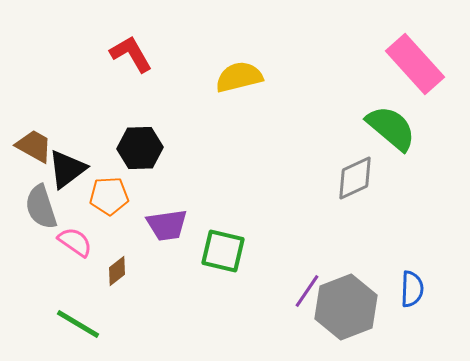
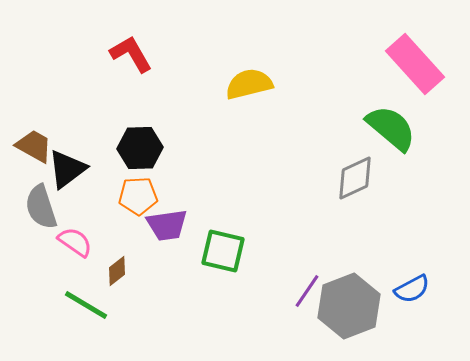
yellow semicircle: moved 10 px right, 7 px down
orange pentagon: moved 29 px right
blue semicircle: rotated 60 degrees clockwise
gray hexagon: moved 3 px right, 1 px up
green line: moved 8 px right, 19 px up
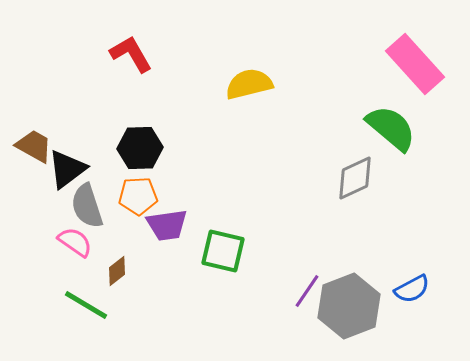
gray semicircle: moved 46 px right, 1 px up
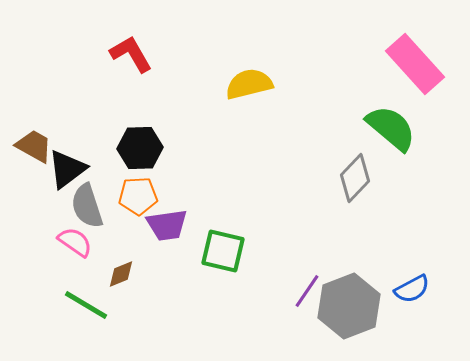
gray diamond: rotated 21 degrees counterclockwise
brown diamond: moved 4 px right, 3 px down; rotated 16 degrees clockwise
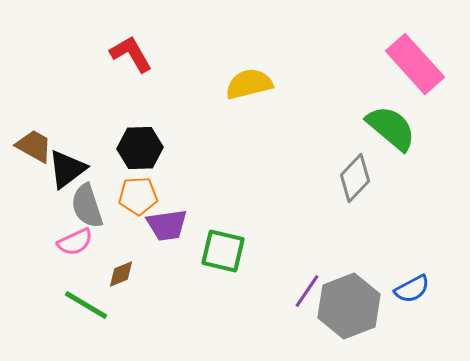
pink semicircle: rotated 120 degrees clockwise
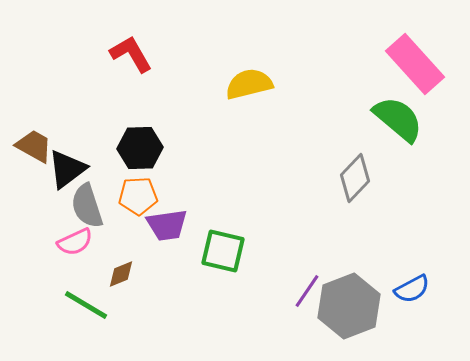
green semicircle: moved 7 px right, 9 px up
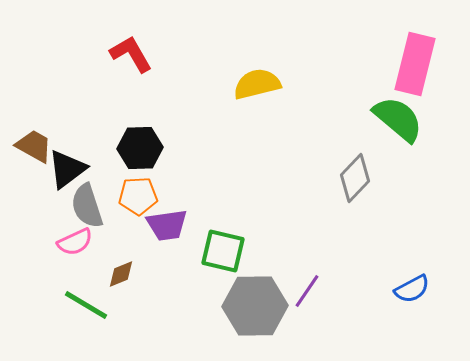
pink rectangle: rotated 56 degrees clockwise
yellow semicircle: moved 8 px right
gray hexagon: moved 94 px left; rotated 20 degrees clockwise
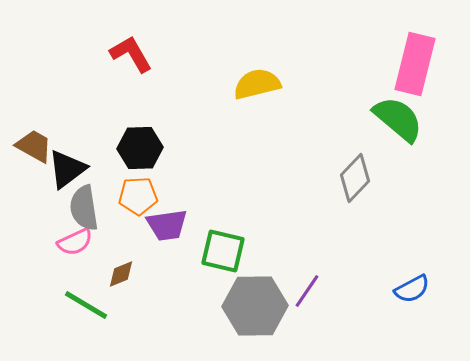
gray semicircle: moved 3 px left, 2 px down; rotated 9 degrees clockwise
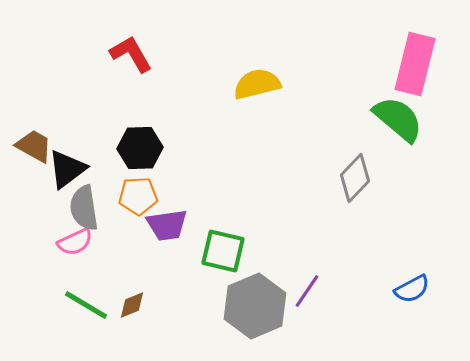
brown diamond: moved 11 px right, 31 px down
gray hexagon: rotated 22 degrees counterclockwise
